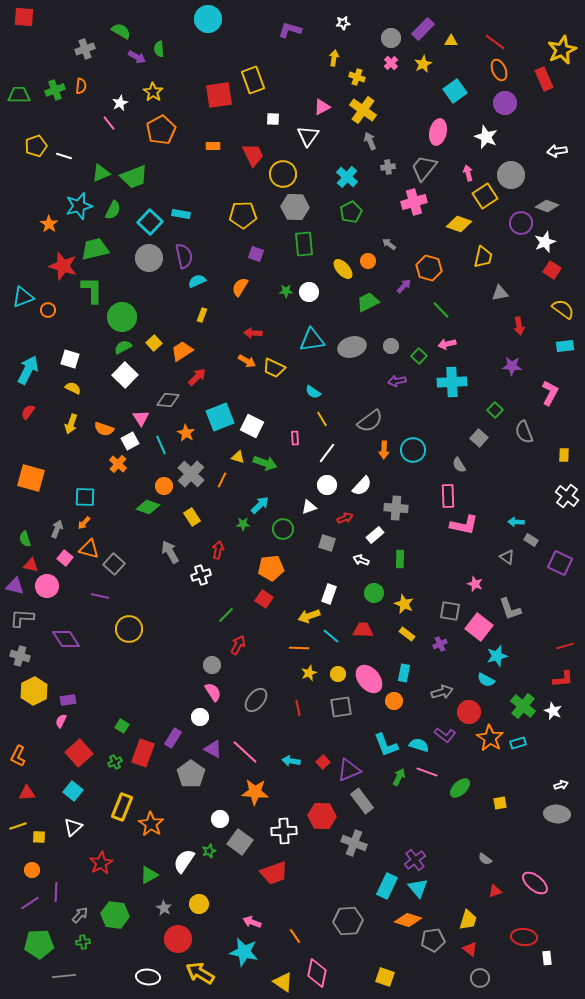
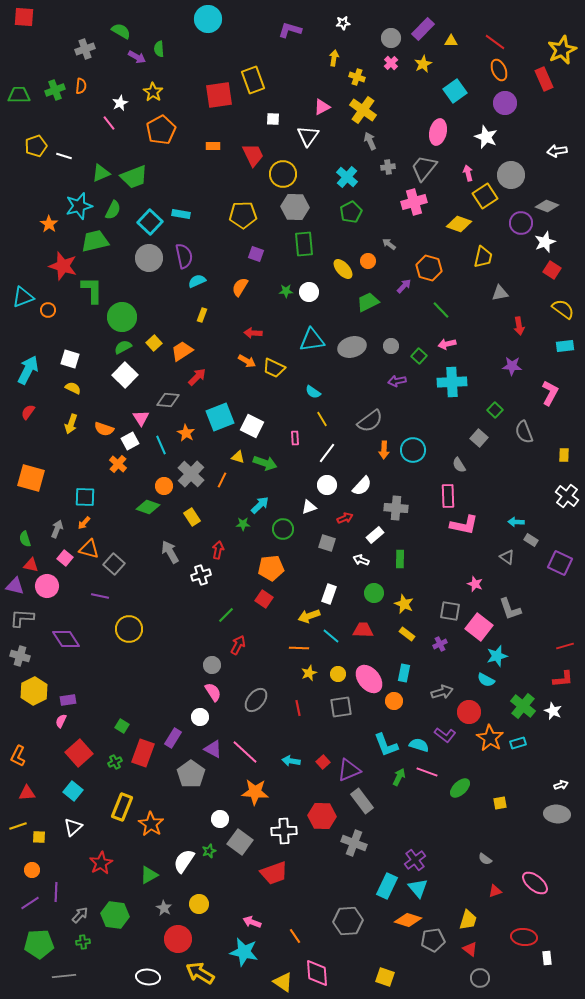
green trapezoid at (95, 249): moved 8 px up
pink diamond at (317, 973): rotated 16 degrees counterclockwise
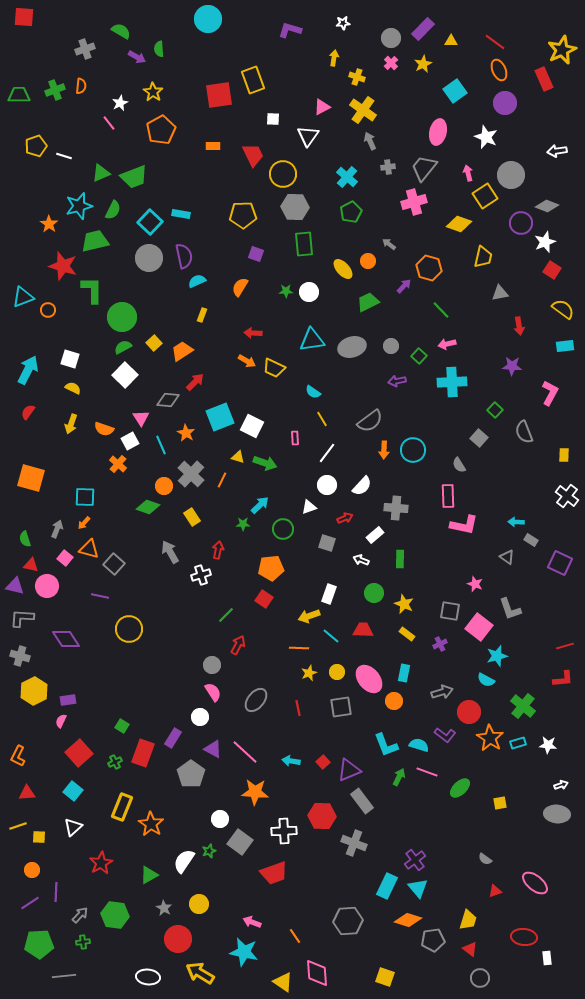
red arrow at (197, 377): moved 2 px left, 5 px down
yellow circle at (338, 674): moved 1 px left, 2 px up
white star at (553, 711): moved 5 px left, 34 px down; rotated 18 degrees counterclockwise
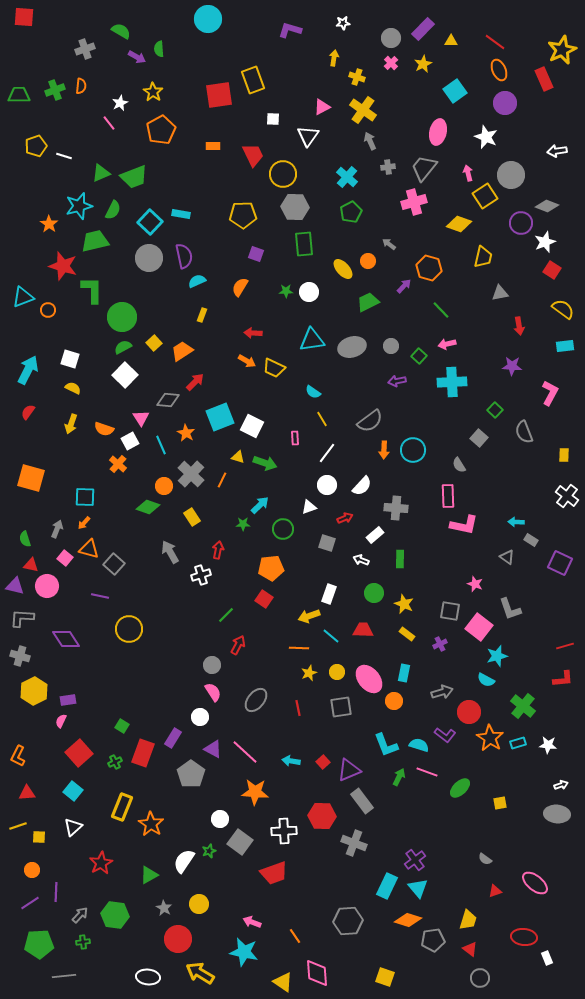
white rectangle at (547, 958): rotated 16 degrees counterclockwise
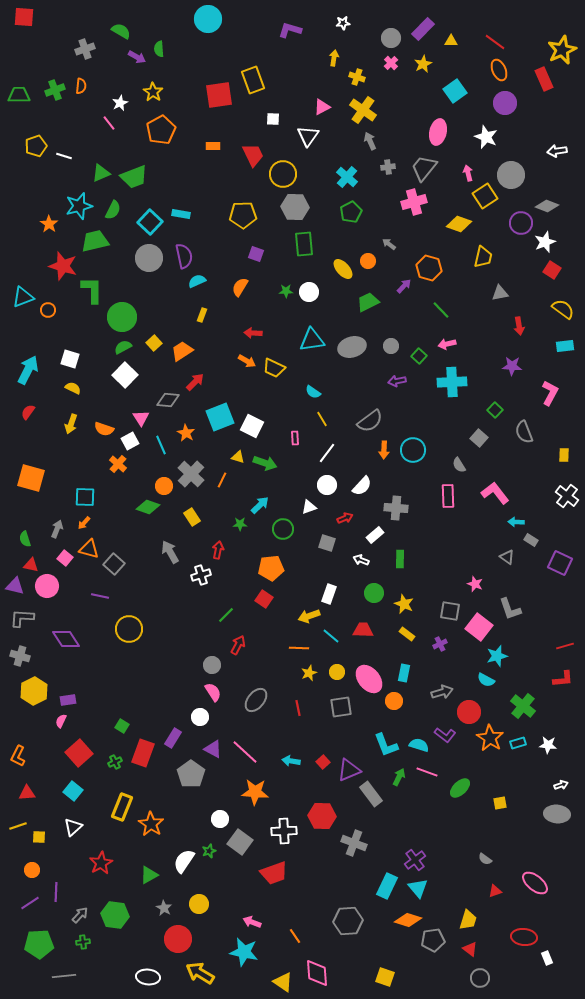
green star at (243, 524): moved 3 px left
pink L-shape at (464, 525): moved 31 px right, 32 px up; rotated 140 degrees counterclockwise
gray rectangle at (362, 801): moved 9 px right, 7 px up
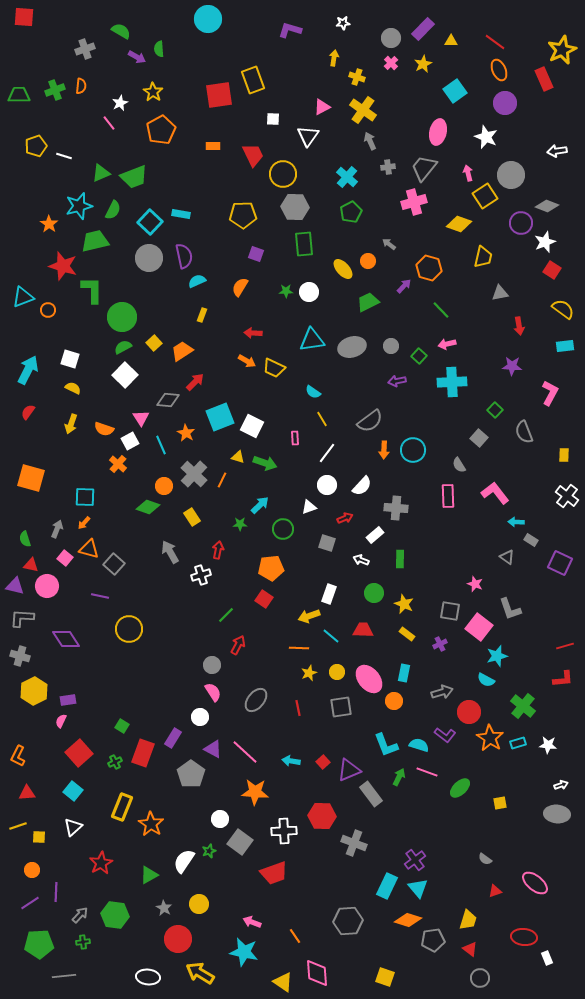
gray cross at (191, 474): moved 3 px right
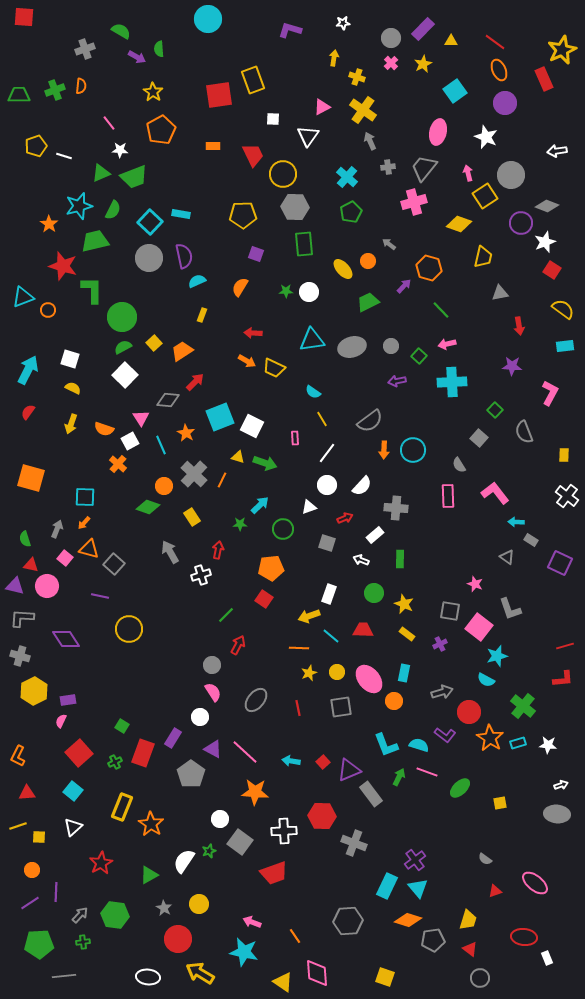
white star at (120, 103): moved 47 px down; rotated 28 degrees clockwise
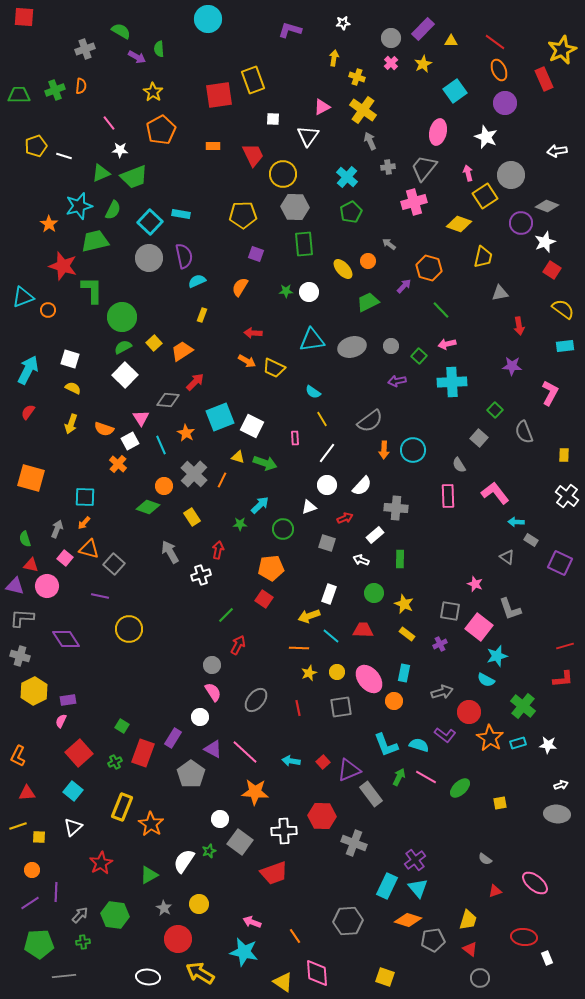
pink line at (427, 772): moved 1 px left, 5 px down; rotated 10 degrees clockwise
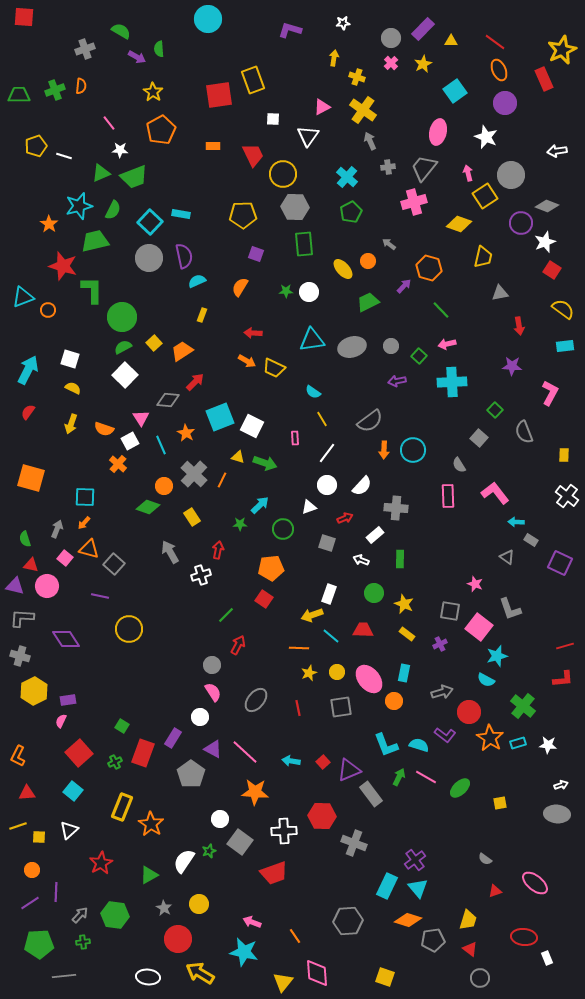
yellow arrow at (309, 616): moved 3 px right, 1 px up
white triangle at (73, 827): moved 4 px left, 3 px down
yellow triangle at (283, 982): rotated 35 degrees clockwise
